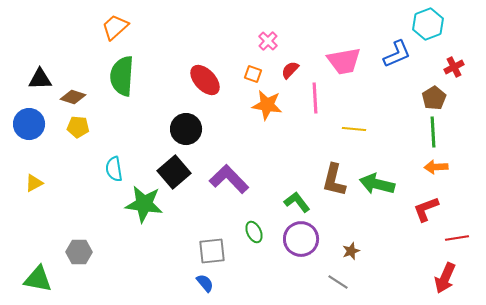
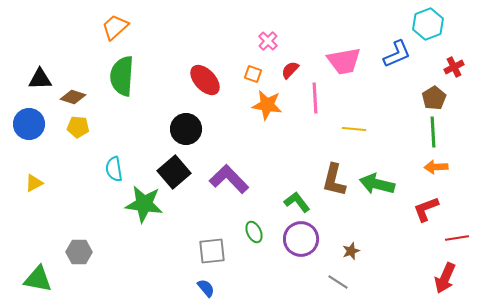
blue semicircle: moved 1 px right, 5 px down
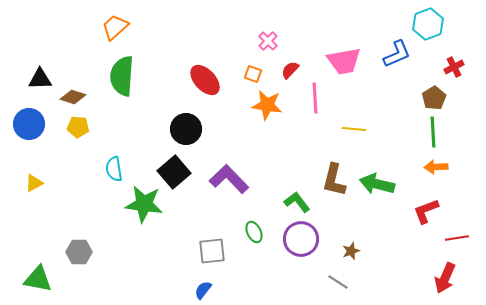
red L-shape: moved 2 px down
blue semicircle: moved 3 px left, 2 px down; rotated 102 degrees counterclockwise
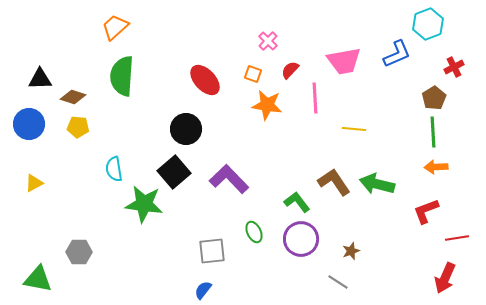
brown L-shape: moved 2 px down; rotated 132 degrees clockwise
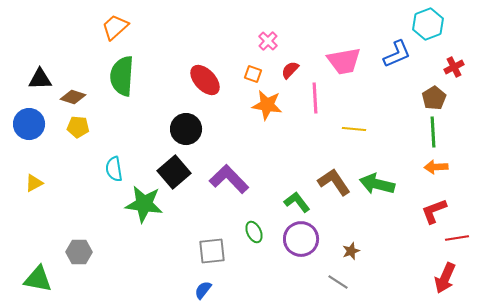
red L-shape: moved 8 px right
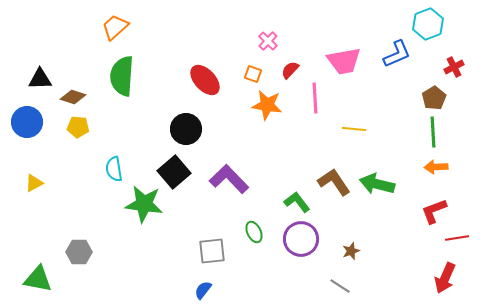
blue circle: moved 2 px left, 2 px up
gray line: moved 2 px right, 4 px down
